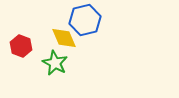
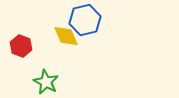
yellow diamond: moved 2 px right, 2 px up
green star: moved 9 px left, 19 px down
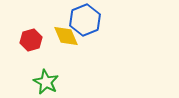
blue hexagon: rotated 8 degrees counterclockwise
red hexagon: moved 10 px right, 6 px up; rotated 25 degrees clockwise
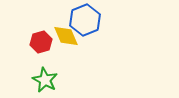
red hexagon: moved 10 px right, 2 px down
green star: moved 1 px left, 2 px up
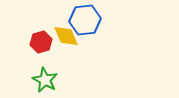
blue hexagon: rotated 16 degrees clockwise
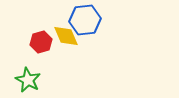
green star: moved 17 px left
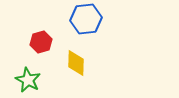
blue hexagon: moved 1 px right, 1 px up
yellow diamond: moved 10 px right, 27 px down; rotated 24 degrees clockwise
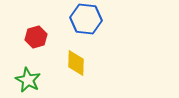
blue hexagon: rotated 12 degrees clockwise
red hexagon: moved 5 px left, 5 px up
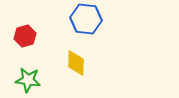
red hexagon: moved 11 px left, 1 px up
green star: rotated 20 degrees counterclockwise
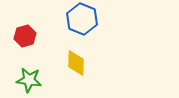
blue hexagon: moved 4 px left; rotated 16 degrees clockwise
green star: moved 1 px right
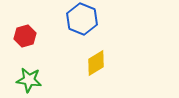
yellow diamond: moved 20 px right; rotated 56 degrees clockwise
